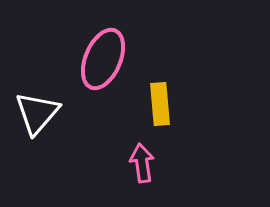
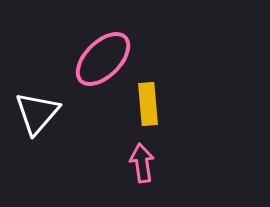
pink ellipse: rotated 22 degrees clockwise
yellow rectangle: moved 12 px left
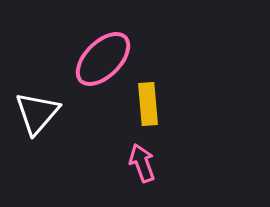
pink arrow: rotated 12 degrees counterclockwise
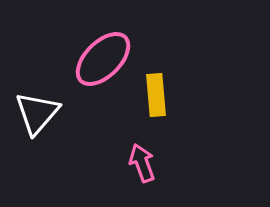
yellow rectangle: moved 8 px right, 9 px up
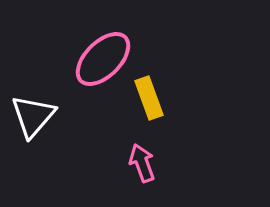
yellow rectangle: moved 7 px left, 3 px down; rotated 15 degrees counterclockwise
white triangle: moved 4 px left, 3 px down
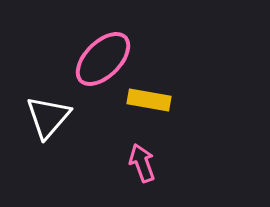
yellow rectangle: moved 2 px down; rotated 60 degrees counterclockwise
white triangle: moved 15 px right, 1 px down
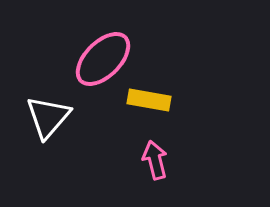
pink arrow: moved 13 px right, 3 px up; rotated 6 degrees clockwise
